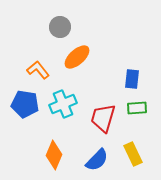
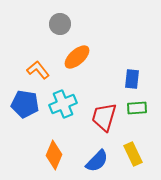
gray circle: moved 3 px up
red trapezoid: moved 1 px right, 1 px up
blue semicircle: moved 1 px down
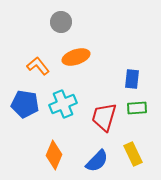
gray circle: moved 1 px right, 2 px up
orange ellipse: moved 1 px left; rotated 24 degrees clockwise
orange L-shape: moved 4 px up
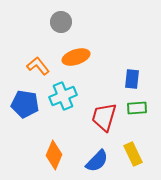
cyan cross: moved 8 px up
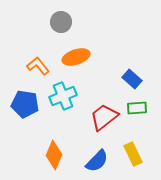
blue rectangle: rotated 54 degrees counterclockwise
red trapezoid: rotated 36 degrees clockwise
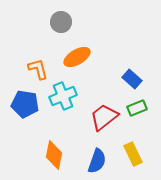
orange ellipse: moved 1 px right; rotated 12 degrees counterclockwise
orange L-shape: moved 3 px down; rotated 25 degrees clockwise
green rectangle: rotated 18 degrees counterclockwise
orange diamond: rotated 12 degrees counterclockwise
blue semicircle: rotated 25 degrees counterclockwise
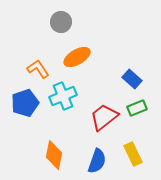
orange L-shape: rotated 20 degrees counterclockwise
blue pentagon: moved 1 px up; rotated 28 degrees counterclockwise
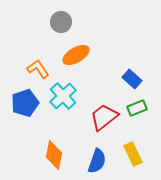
orange ellipse: moved 1 px left, 2 px up
cyan cross: rotated 20 degrees counterclockwise
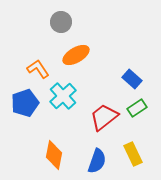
green rectangle: rotated 12 degrees counterclockwise
